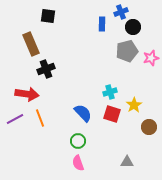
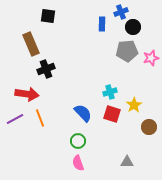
gray pentagon: rotated 10 degrees clockwise
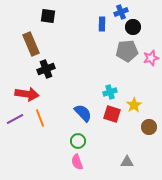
pink semicircle: moved 1 px left, 1 px up
